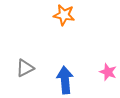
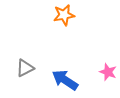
orange star: rotated 20 degrees counterclockwise
blue arrow: rotated 52 degrees counterclockwise
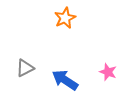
orange star: moved 1 px right, 3 px down; rotated 15 degrees counterclockwise
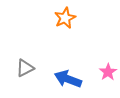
pink star: rotated 18 degrees clockwise
blue arrow: moved 3 px right, 1 px up; rotated 12 degrees counterclockwise
